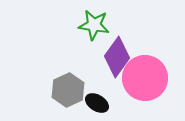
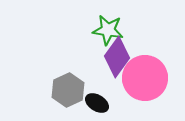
green star: moved 14 px right, 5 px down
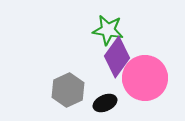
black ellipse: moved 8 px right; rotated 55 degrees counterclockwise
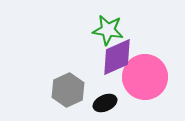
purple diamond: rotated 30 degrees clockwise
pink circle: moved 1 px up
